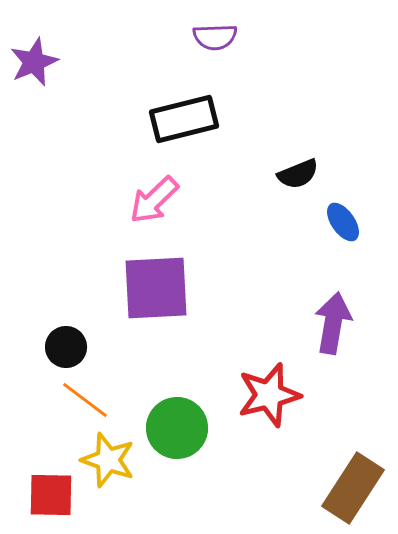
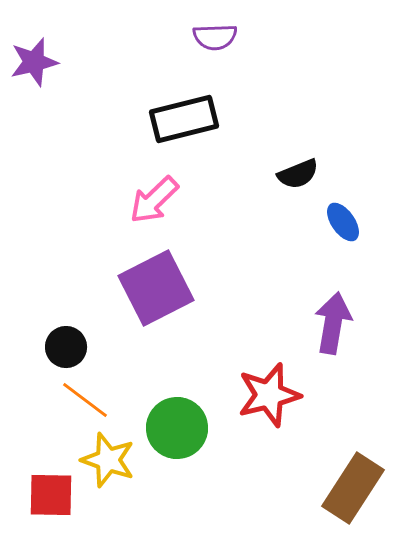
purple star: rotated 9 degrees clockwise
purple square: rotated 24 degrees counterclockwise
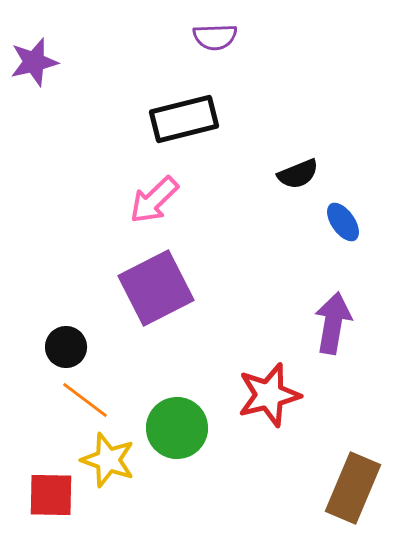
brown rectangle: rotated 10 degrees counterclockwise
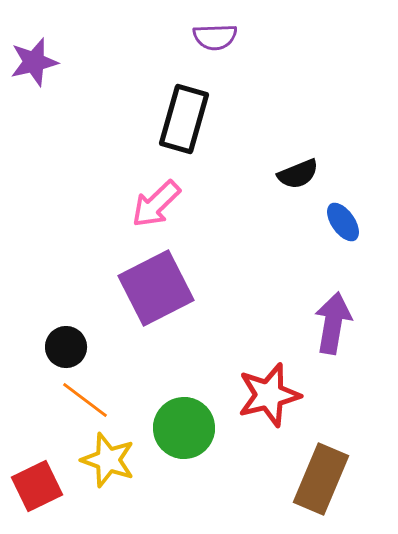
black rectangle: rotated 60 degrees counterclockwise
pink arrow: moved 2 px right, 4 px down
green circle: moved 7 px right
brown rectangle: moved 32 px left, 9 px up
red square: moved 14 px left, 9 px up; rotated 27 degrees counterclockwise
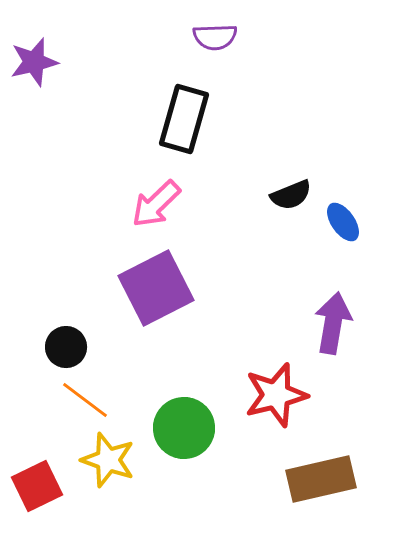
black semicircle: moved 7 px left, 21 px down
red star: moved 7 px right
brown rectangle: rotated 54 degrees clockwise
